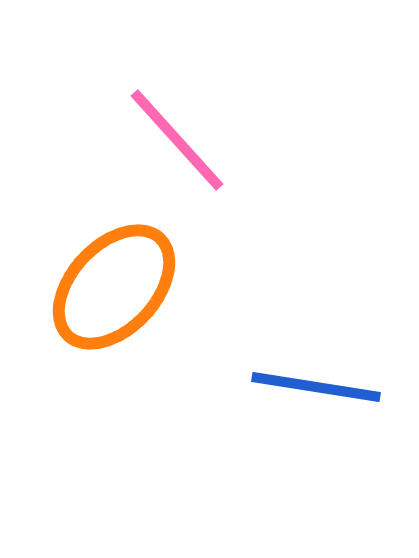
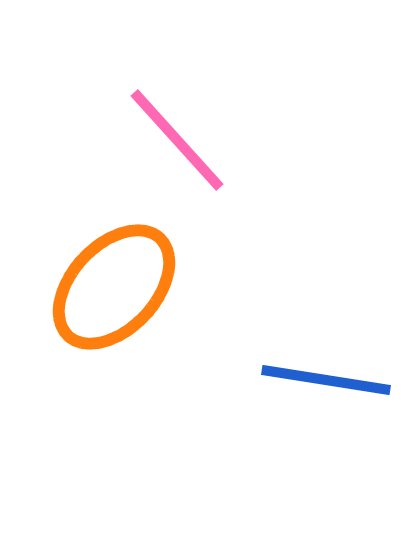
blue line: moved 10 px right, 7 px up
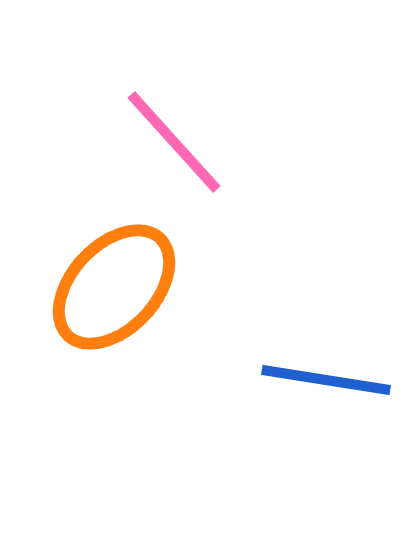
pink line: moved 3 px left, 2 px down
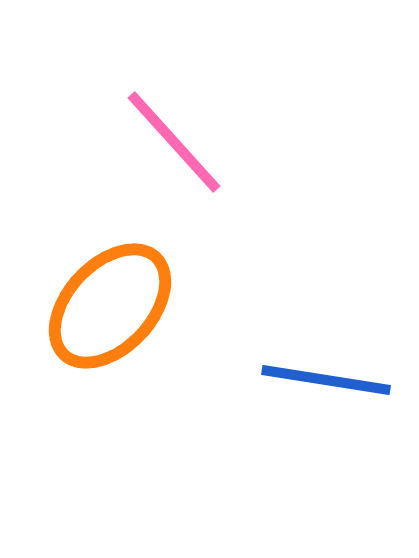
orange ellipse: moved 4 px left, 19 px down
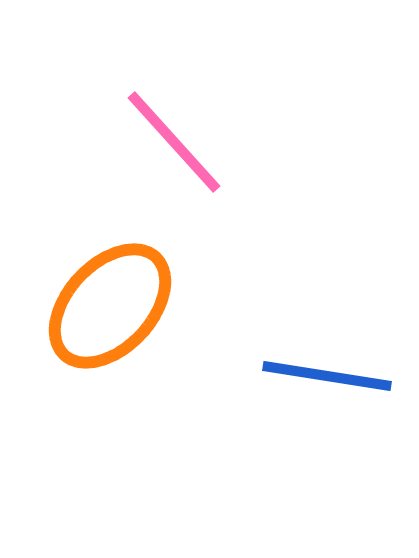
blue line: moved 1 px right, 4 px up
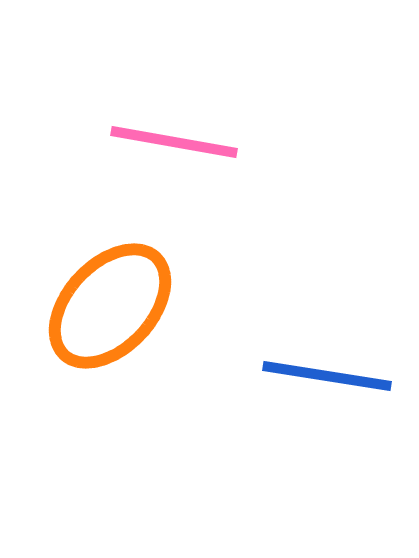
pink line: rotated 38 degrees counterclockwise
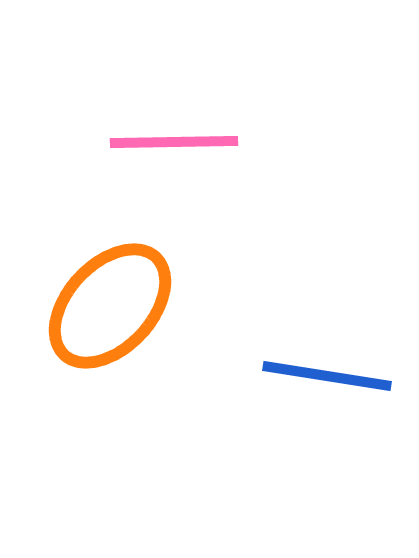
pink line: rotated 11 degrees counterclockwise
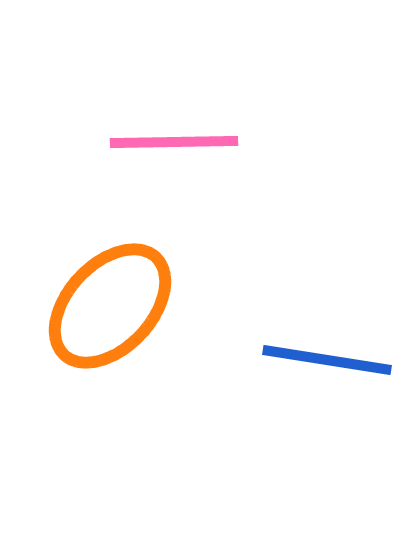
blue line: moved 16 px up
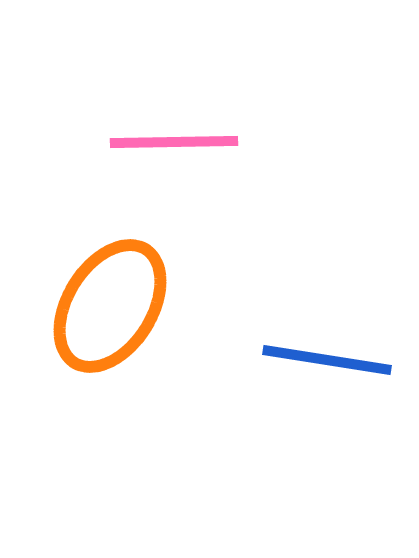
orange ellipse: rotated 11 degrees counterclockwise
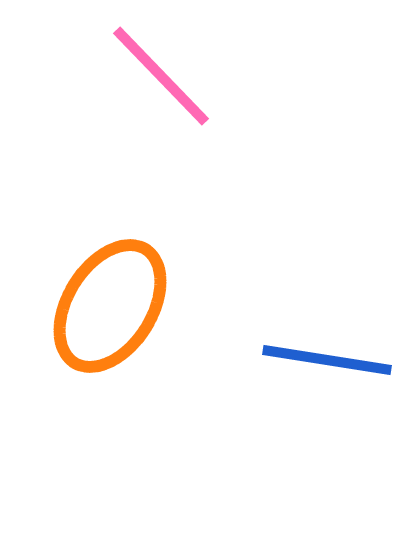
pink line: moved 13 px left, 66 px up; rotated 47 degrees clockwise
